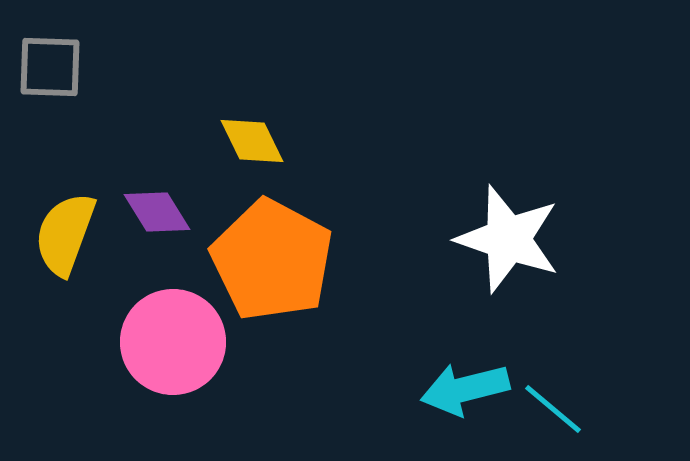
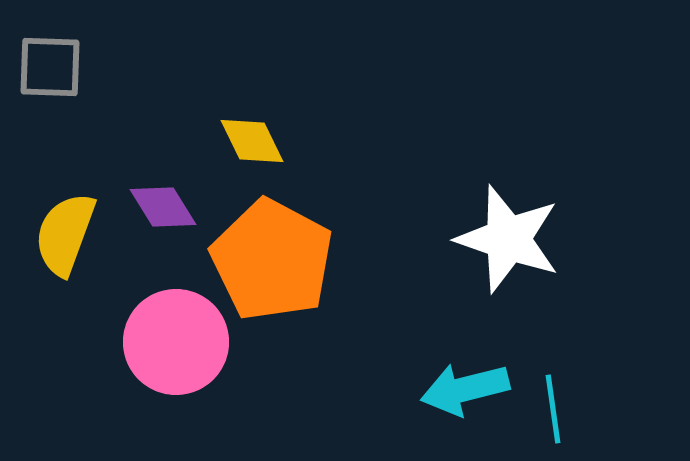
purple diamond: moved 6 px right, 5 px up
pink circle: moved 3 px right
cyan line: rotated 42 degrees clockwise
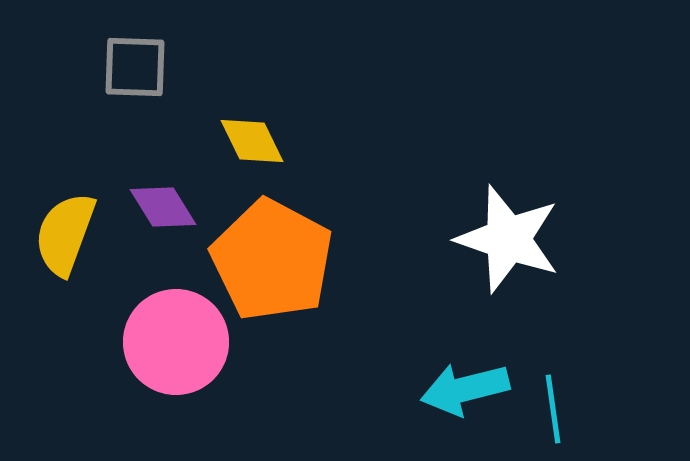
gray square: moved 85 px right
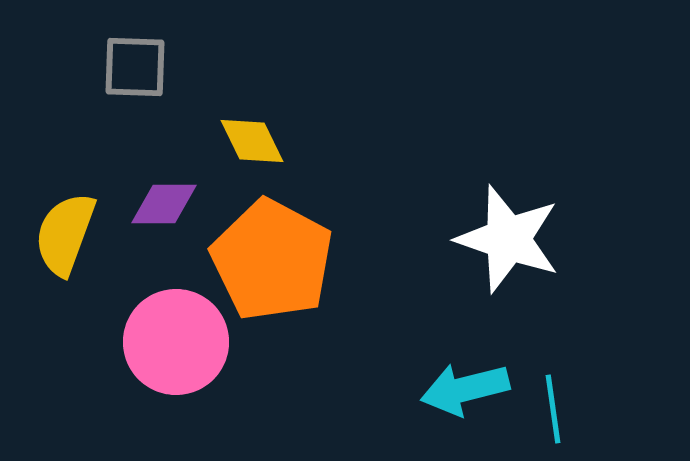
purple diamond: moved 1 px right, 3 px up; rotated 58 degrees counterclockwise
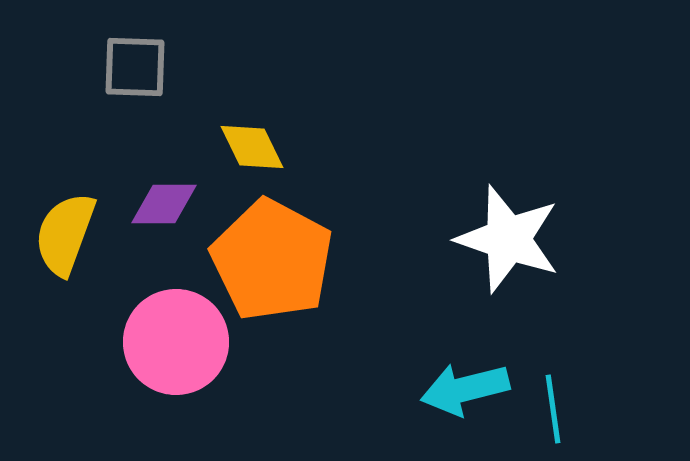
yellow diamond: moved 6 px down
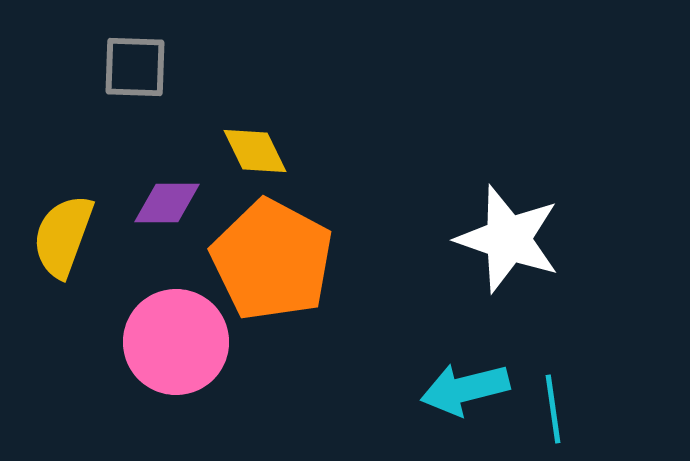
yellow diamond: moved 3 px right, 4 px down
purple diamond: moved 3 px right, 1 px up
yellow semicircle: moved 2 px left, 2 px down
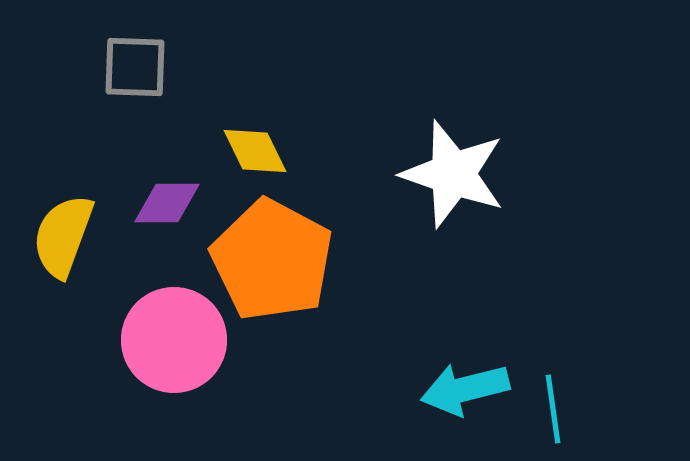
white star: moved 55 px left, 65 px up
pink circle: moved 2 px left, 2 px up
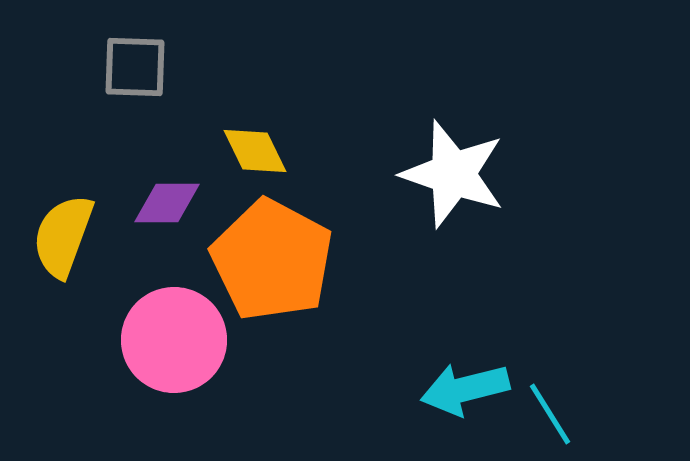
cyan line: moved 3 px left, 5 px down; rotated 24 degrees counterclockwise
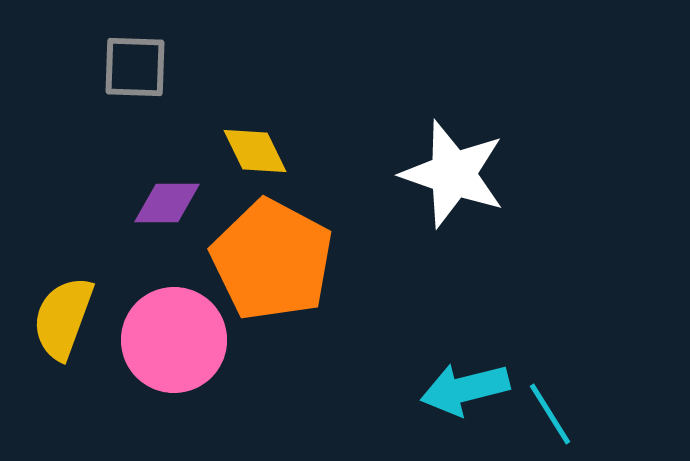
yellow semicircle: moved 82 px down
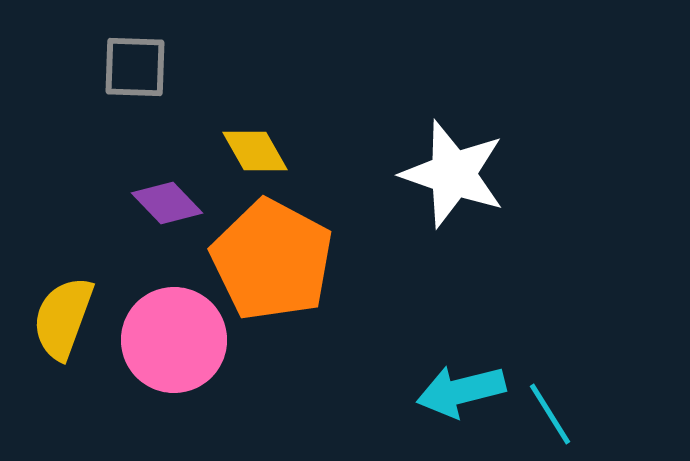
yellow diamond: rotated 4 degrees counterclockwise
purple diamond: rotated 46 degrees clockwise
cyan arrow: moved 4 px left, 2 px down
